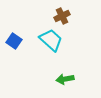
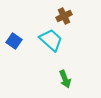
brown cross: moved 2 px right
green arrow: rotated 102 degrees counterclockwise
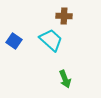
brown cross: rotated 28 degrees clockwise
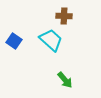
green arrow: moved 1 px down; rotated 18 degrees counterclockwise
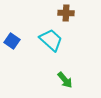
brown cross: moved 2 px right, 3 px up
blue square: moved 2 px left
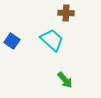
cyan trapezoid: moved 1 px right
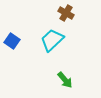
brown cross: rotated 28 degrees clockwise
cyan trapezoid: rotated 85 degrees counterclockwise
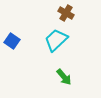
cyan trapezoid: moved 4 px right
green arrow: moved 1 px left, 3 px up
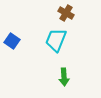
cyan trapezoid: rotated 25 degrees counterclockwise
green arrow: rotated 36 degrees clockwise
